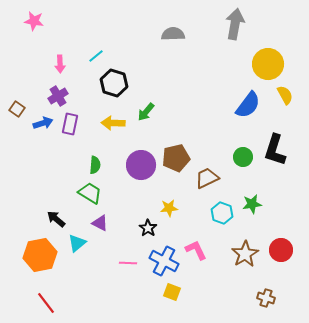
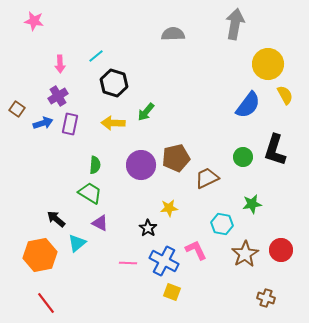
cyan hexagon: moved 11 px down; rotated 10 degrees counterclockwise
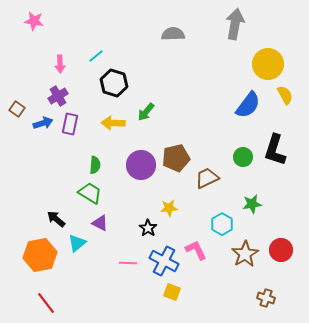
cyan hexagon: rotated 20 degrees clockwise
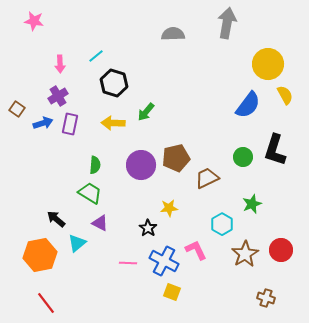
gray arrow: moved 8 px left, 1 px up
green star: rotated 12 degrees counterclockwise
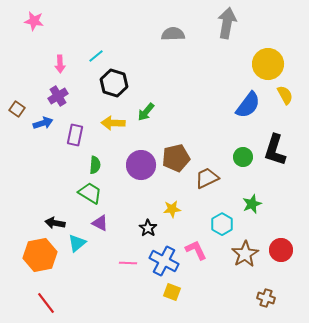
purple rectangle: moved 5 px right, 11 px down
yellow star: moved 3 px right, 1 px down
black arrow: moved 1 px left, 4 px down; rotated 30 degrees counterclockwise
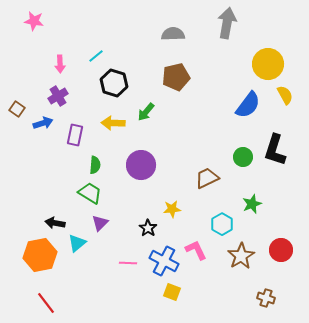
brown pentagon: moved 81 px up
purple triangle: rotated 48 degrees clockwise
brown star: moved 4 px left, 2 px down
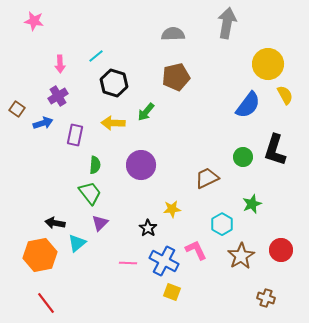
green trapezoid: rotated 20 degrees clockwise
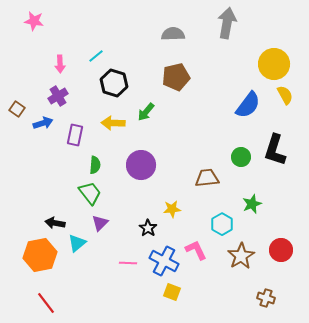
yellow circle: moved 6 px right
green circle: moved 2 px left
brown trapezoid: rotated 20 degrees clockwise
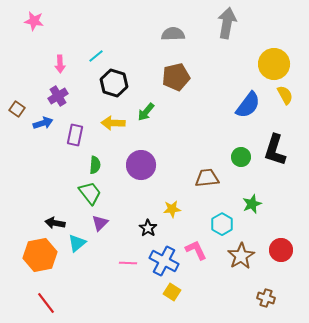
yellow square: rotated 12 degrees clockwise
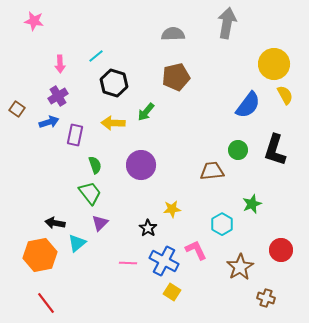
blue arrow: moved 6 px right, 1 px up
green circle: moved 3 px left, 7 px up
green semicircle: rotated 24 degrees counterclockwise
brown trapezoid: moved 5 px right, 7 px up
brown star: moved 1 px left, 11 px down
